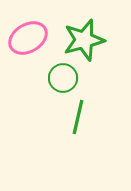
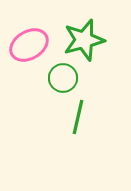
pink ellipse: moved 1 px right, 7 px down
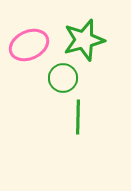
pink ellipse: rotated 6 degrees clockwise
green line: rotated 12 degrees counterclockwise
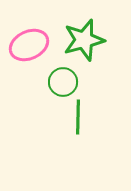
green circle: moved 4 px down
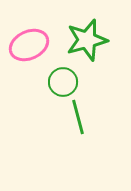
green star: moved 3 px right
green line: rotated 16 degrees counterclockwise
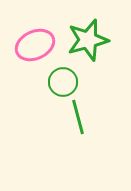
green star: moved 1 px right
pink ellipse: moved 6 px right
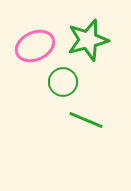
pink ellipse: moved 1 px down
green line: moved 8 px right, 3 px down; rotated 52 degrees counterclockwise
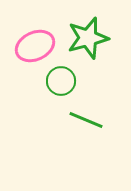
green star: moved 2 px up
green circle: moved 2 px left, 1 px up
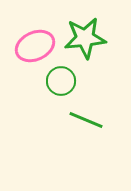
green star: moved 3 px left; rotated 9 degrees clockwise
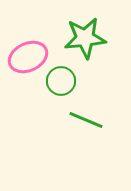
pink ellipse: moved 7 px left, 11 px down
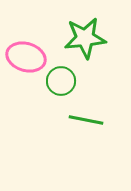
pink ellipse: moved 2 px left; rotated 42 degrees clockwise
green line: rotated 12 degrees counterclockwise
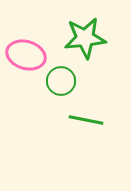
pink ellipse: moved 2 px up
